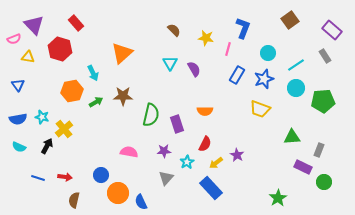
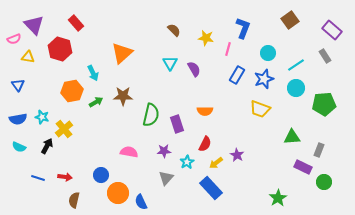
green pentagon at (323, 101): moved 1 px right, 3 px down
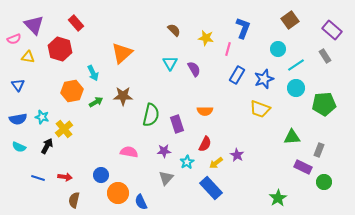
cyan circle at (268, 53): moved 10 px right, 4 px up
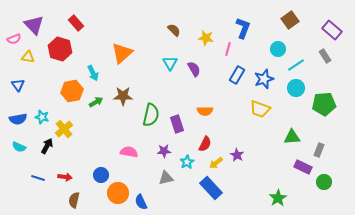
gray triangle at (166, 178): rotated 35 degrees clockwise
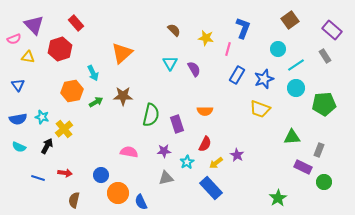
red hexagon at (60, 49): rotated 25 degrees clockwise
red arrow at (65, 177): moved 4 px up
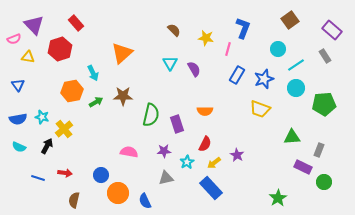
yellow arrow at (216, 163): moved 2 px left
blue semicircle at (141, 202): moved 4 px right, 1 px up
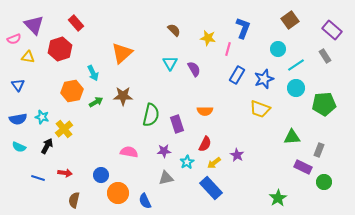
yellow star at (206, 38): moved 2 px right
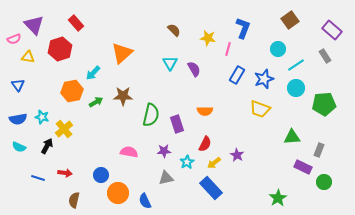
cyan arrow at (93, 73): rotated 70 degrees clockwise
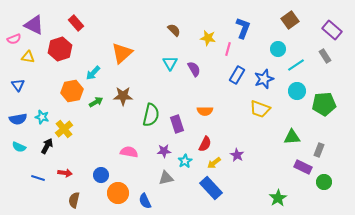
purple triangle at (34, 25): rotated 20 degrees counterclockwise
cyan circle at (296, 88): moved 1 px right, 3 px down
cyan star at (187, 162): moved 2 px left, 1 px up
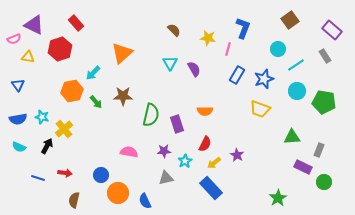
green arrow at (96, 102): rotated 80 degrees clockwise
green pentagon at (324, 104): moved 2 px up; rotated 15 degrees clockwise
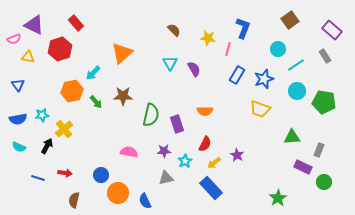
cyan star at (42, 117): moved 2 px up; rotated 24 degrees counterclockwise
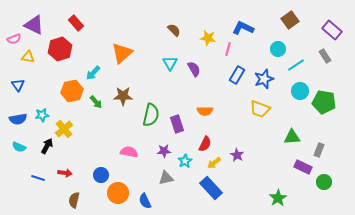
blue L-shape at (243, 28): rotated 85 degrees counterclockwise
cyan circle at (297, 91): moved 3 px right
